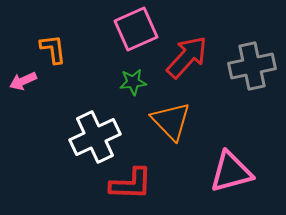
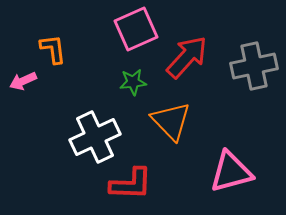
gray cross: moved 2 px right
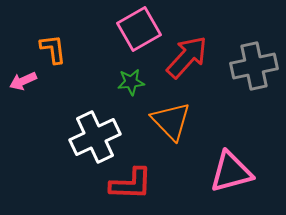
pink square: moved 3 px right; rotated 6 degrees counterclockwise
green star: moved 2 px left
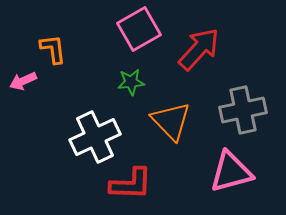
red arrow: moved 12 px right, 8 px up
gray cross: moved 11 px left, 44 px down
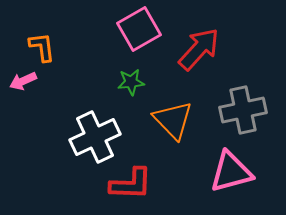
orange L-shape: moved 11 px left, 2 px up
orange triangle: moved 2 px right, 1 px up
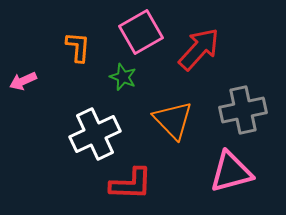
pink square: moved 2 px right, 3 px down
orange L-shape: moved 36 px right; rotated 12 degrees clockwise
green star: moved 8 px left, 5 px up; rotated 28 degrees clockwise
white cross: moved 3 px up
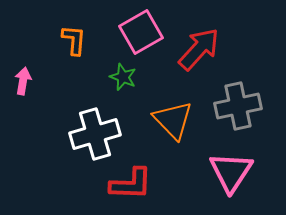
orange L-shape: moved 4 px left, 7 px up
pink arrow: rotated 124 degrees clockwise
gray cross: moved 5 px left, 4 px up
white cross: rotated 9 degrees clockwise
pink triangle: rotated 42 degrees counterclockwise
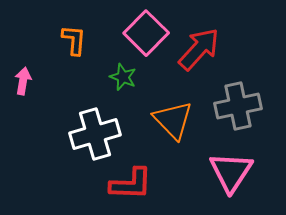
pink square: moved 5 px right, 1 px down; rotated 15 degrees counterclockwise
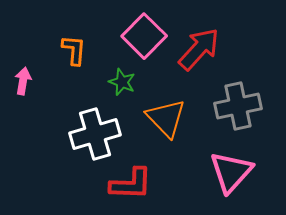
pink square: moved 2 px left, 3 px down
orange L-shape: moved 10 px down
green star: moved 1 px left, 5 px down
orange triangle: moved 7 px left, 2 px up
pink triangle: rotated 9 degrees clockwise
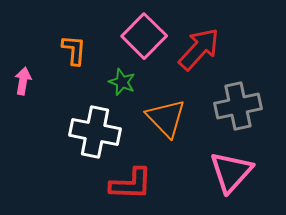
white cross: moved 2 px up; rotated 27 degrees clockwise
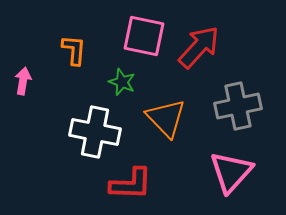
pink square: rotated 33 degrees counterclockwise
red arrow: moved 2 px up
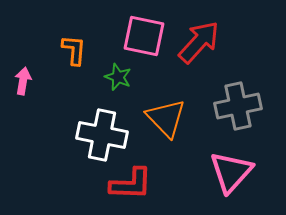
red arrow: moved 5 px up
green star: moved 4 px left, 5 px up
white cross: moved 7 px right, 3 px down
